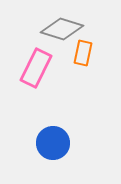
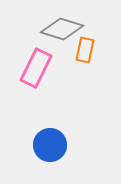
orange rectangle: moved 2 px right, 3 px up
blue circle: moved 3 px left, 2 px down
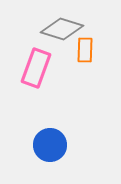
orange rectangle: rotated 10 degrees counterclockwise
pink rectangle: rotated 6 degrees counterclockwise
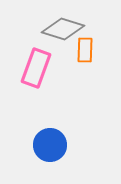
gray diamond: moved 1 px right
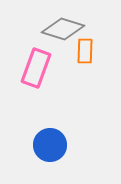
orange rectangle: moved 1 px down
